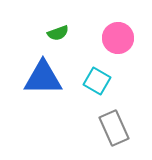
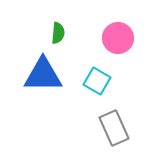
green semicircle: rotated 65 degrees counterclockwise
blue triangle: moved 3 px up
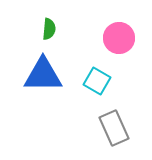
green semicircle: moved 9 px left, 4 px up
pink circle: moved 1 px right
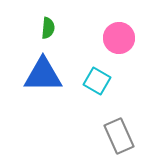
green semicircle: moved 1 px left, 1 px up
gray rectangle: moved 5 px right, 8 px down
